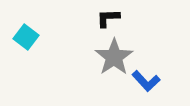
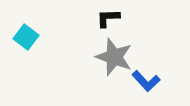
gray star: rotated 18 degrees counterclockwise
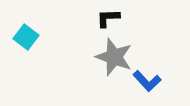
blue L-shape: moved 1 px right
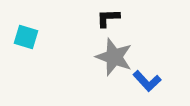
cyan square: rotated 20 degrees counterclockwise
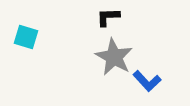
black L-shape: moved 1 px up
gray star: rotated 9 degrees clockwise
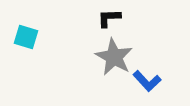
black L-shape: moved 1 px right, 1 px down
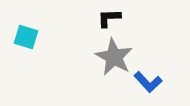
blue L-shape: moved 1 px right, 1 px down
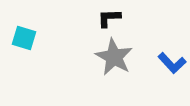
cyan square: moved 2 px left, 1 px down
blue L-shape: moved 24 px right, 19 px up
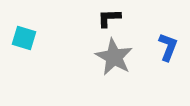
blue L-shape: moved 4 px left, 16 px up; rotated 116 degrees counterclockwise
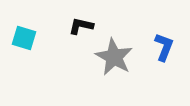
black L-shape: moved 28 px left, 8 px down; rotated 15 degrees clockwise
blue L-shape: moved 4 px left
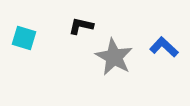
blue L-shape: rotated 68 degrees counterclockwise
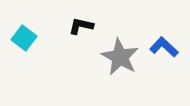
cyan square: rotated 20 degrees clockwise
gray star: moved 6 px right
